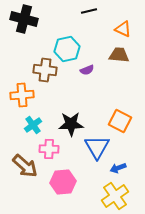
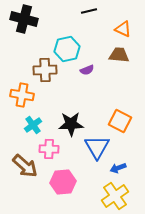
brown cross: rotated 10 degrees counterclockwise
orange cross: rotated 15 degrees clockwise
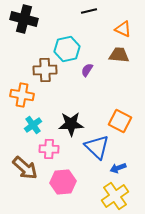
purple semicircle: rotated 144 degrees clockwise
blue triangle: rotated 16 degrees counterclockwise
brown arrow: moved 2 px down
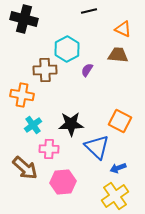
cyan hexagon: rotated 15 degrees counterclockwise
brown trapezoid: moved 1 px left
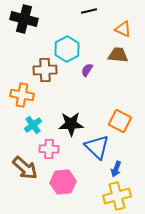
blue arrow: moved 2 px left, 1 px down; rotated 49 degrees counterclockwise
yellow cross: moved 2 px right; rotated 20 degrees clockwise
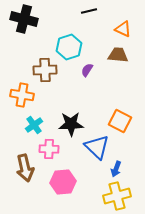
cyan hexagon: moved 2 px right, 2 px up; rotated 10 degrees clockwise
cyan cross: moved 1 px right
brown arrow: rotated 36 degrees clockwise
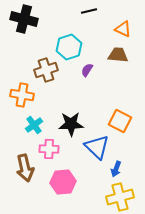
brown cross: moved 1 px right; rotated 15 degrees counterclockwise
yellow cross: moved 3 px right, 1 px down
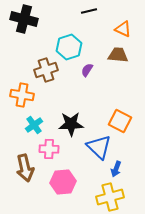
blue triangle: moved 2 px right
yellow cross: moved 10 px left
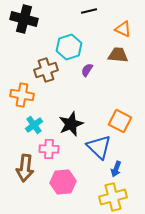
black star: rotated 20 degrees counterclockwise
brown arrow: rotated 20 degrees clockwise
yellow cross: moved 3 px right
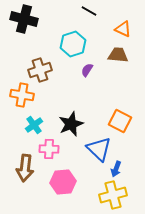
black line: rotated 42 degrees clockwise
cyan hexagon: moved 4 px right, 3 px up
brown cross: moved 6 px left
blue triangle: moved 2 px down
yellow cross: moved 2 px up
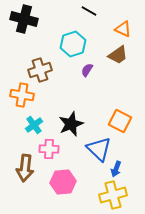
brown trapezoid: rotated 140 degrees clockwise
